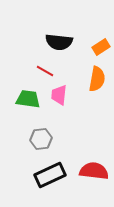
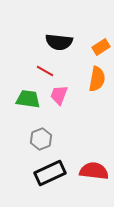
pink trapezoid: rotated 15 degrees clockwise
gray hexagon: rotated 15 degrees counterclockwise
black rectangle: moved 2 px up
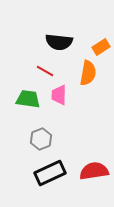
orange semicircle: moved 9 px left, 6 px up
pink trapezoid: rotated 20 degrees counterclockwise
red semicircle: rotated 16 degrees counterclockwise
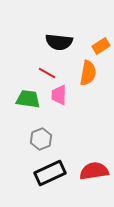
orange rectangle: moved 1 px up
red line: moved 2 px right, 2 px down
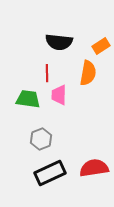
red line: rotated 60 degrees clockwise
red semicircle: moved 3 px up
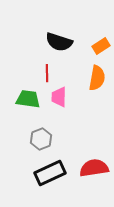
black semicircle: rotated 12 degrees clockwise
orange semicircle: moved 9 px right, 5 px down
pink trapezoid: moved 2 px down
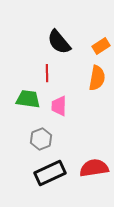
black semicircle: rotated 32 degrees clockwise
pink trapezoid: moved 9 px down
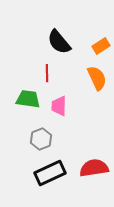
orange semicircle: rotated 35 degrees counterclockwise
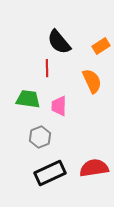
red line: moved 5 px up
orange semicircle: moved 5 px left, 3 px down
gray hexagon: moved 1 px left, 2 px up
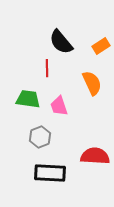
black semicircle: moved 2 px right
orange semicircle: moved 2 px down
pink trapezoid: rotated 20 degrees counterclockwise
red semicircle: moved 1 px right, 12 px up; rotated 12 degrees clockwise
black rectangle: rotated 28 degrees clockwise
